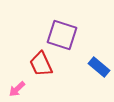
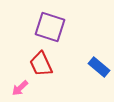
purple square: moved 12 px left, 8 px up
pink arrow: moved 3 px right, 1 px up
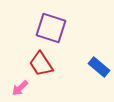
purple square: moved 1 px right, 1 px down
red trapezoid: rotated 8 degrees counterclockwise
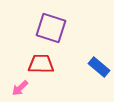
red trapezoid: rotated 124 degrees clockwise
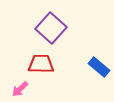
purple square: rotated 24 degrees clockwise
pink arrow: moved 1 px down
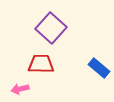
blue rectangle: moved 1 px down
pink arrow: rotated 30 degrees clockwise
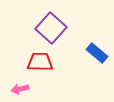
red trapezoid: moved 1 px left, 2 px up
blue rectangle: moved 2 px left, 15 px up
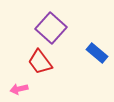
red trapezoid: rotated 128 degrees counterclockwise
pink arrow: moved 1 px left
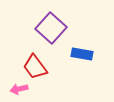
blue rectangle: moved 15 px left, 1 px down; rotated 30 degrees counterclockwise
red trapezoid: moved 5 px left, 5 px down
